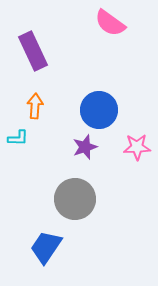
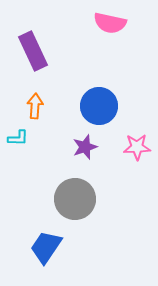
pink semicircle: rotated 24 degrees counterclockwise
blue circle: moved 4 px up
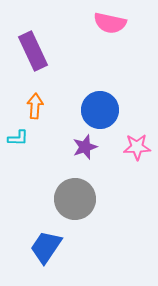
blue circle: moved 1 px right, 4 px down
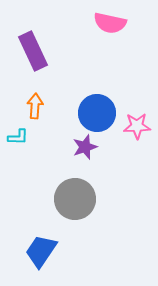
blue circle: moved 3 px left, 3 px down
cyan L-shape: moved 1 px up
pink star: moved 21 px up
blue trapezoid: moved 5 px left, 4 px down
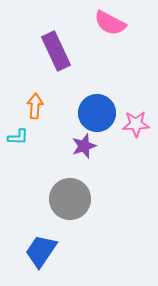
pink semicircle: rotated 16 degrees clockwise
purple rectangle: moved 23 px right
pink star: moved 1 px left, 2 px up
purple star: moved 1 px left, 1 px up
gray circle: moved 5 px left
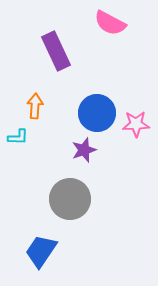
purple star: moved 4 px down
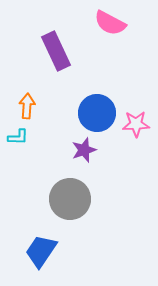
orange arrow: moved 8 px left
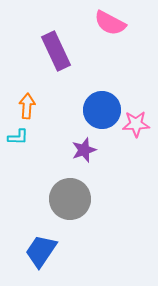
blue circle: moved 5 px right, 3 px up
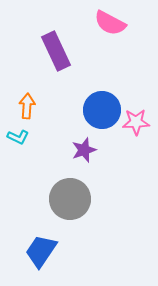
pink star: moved 2 px up
cyan L-shape: rotated 25 degrees clockwise
